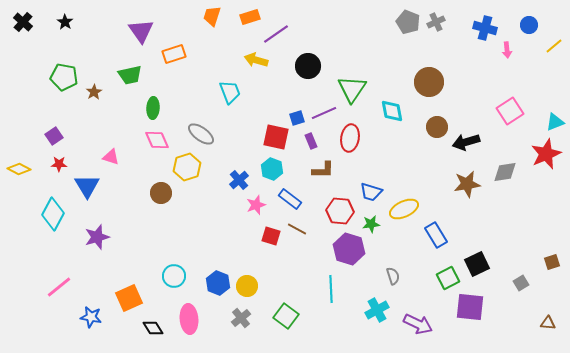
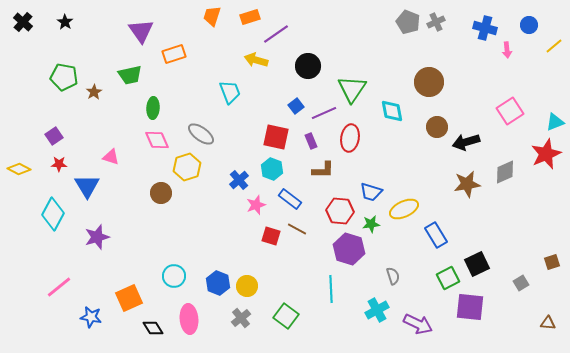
blue square at (297, 118): moved 1 px left, 12 px up; rotated 21 degrees counterclockwise
gray diamond at (505, 172): rotated 15 degrees counterclockwise
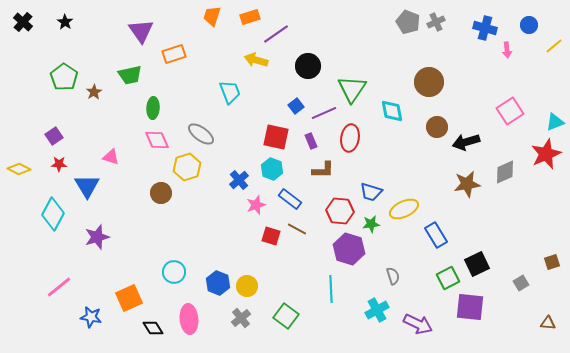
green pentagon at (64, 77): rotated 24 degrees clockwise
cyan circle at (174, 276): moved 4 px up
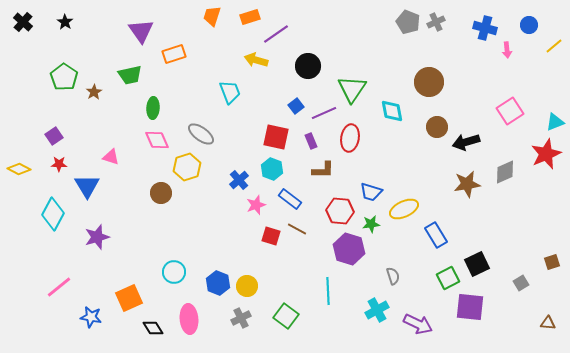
cyan line at (331, 289): moved 3 px left, 2 px down
gray cross at (241, 318): rotated 12 degrees clockwise
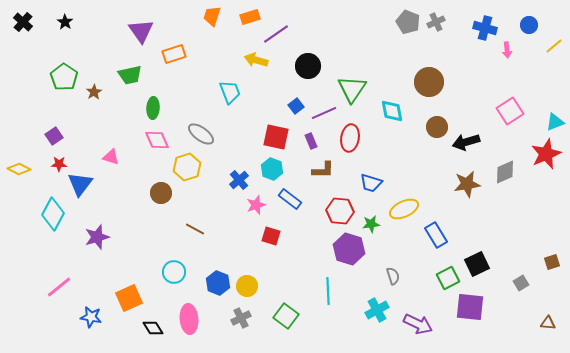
blue triangle at (87, 186): moved 7 px left, 2 px up; rotated 8 degrees clockwise
blue trapezoid at (371, 192): moved 9 px up
brown line at (297, 229): moved 102 px left
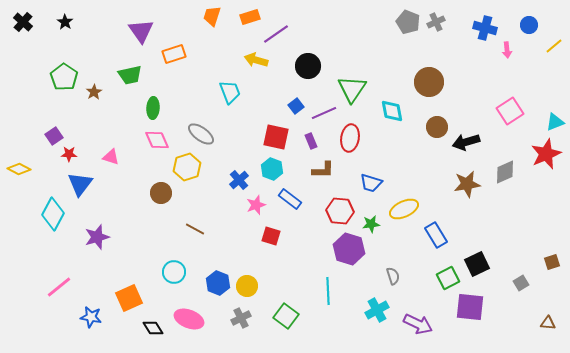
red star at (59, 164): moved 10 px right, 10 px up
pink ellipse at (189, 319): rotated 64 degrees counterclockwise
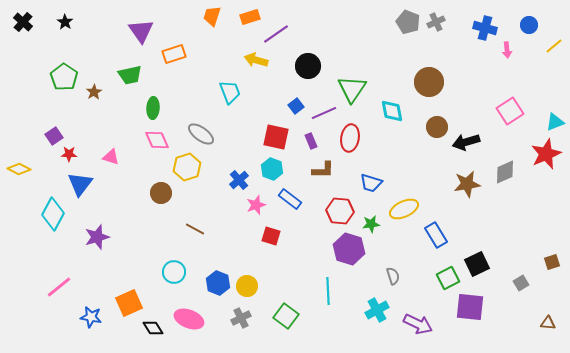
orange square at (129, 298): moved 5 px down
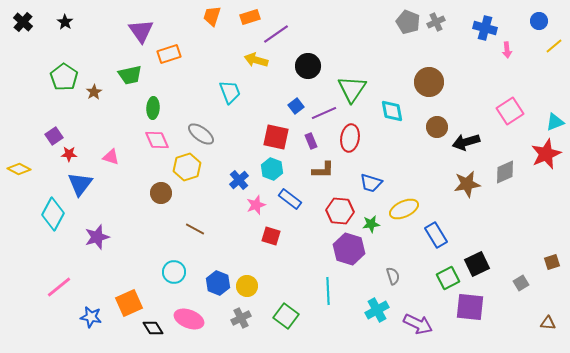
blue circle at (529, 25): moved 10 px right, 4 px up
orange rectangle at (174, 54): moved 5 px left
